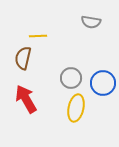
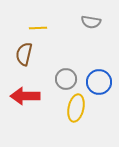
yellow line: moved 8 px up
brown semicircle: moved 1 px right, 4 px up
gray circle: moved 5 px left, 1 px down
blue circle: moved 4 px left, 1 px up
red arrow: moved 1 px left, 3 px up; rotated 60 degrees counterclockwise
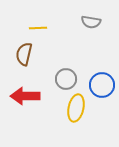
blue circle: moved 3 px right, 3 px down
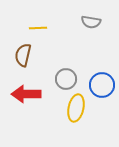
brown semicircle: moved 1 px left, 1 px down
red arrow: moved 1 px right, 2 px up
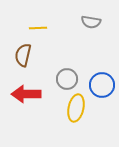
gray circle: moved 1 px right
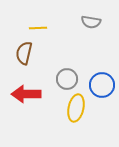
brown semicircle: moved 1 px right, 2 px up
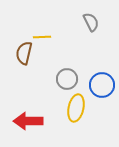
gray semicircle: rotated 126 degrees counterclockwise
yellow line: moved 4 px right, 9 px down
red arrow: moved 2 px right, 27 px down
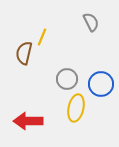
yellow line: rotated 66 degrees counterclockwise
blue circle: moved 1 px left, 1 px up
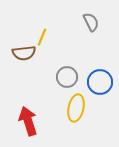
brown semicircle: rotated 110 degrees counterclockwise
gray circle: moved 2 px up
blue circle: moved 1 px left, 2 px up
red arrow: rotated 72 degrees clockwise
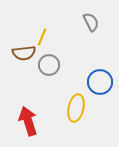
gray circle: moved 18 px left, 12 px up
